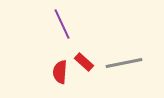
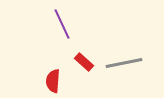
red semicircle: moved 7 px left, 9 px down
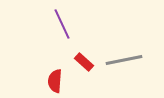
gray line: moved 3 px up
red semicircle: moved 2 px right
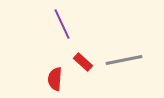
red rectangle: moved 1 px left
red semicircle: moved 2 px up
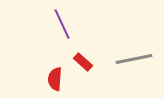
gray line: moved 10 px right, 1 px up
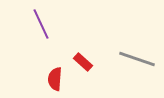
purple line: moved 21 px left
gray line: moved 3 px right; rotated 30 degrees clockwise
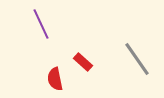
gray line: rotated 36 degrees clockwise
red semicircle: rotated 15 degrees counterclockwise
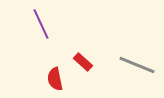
gray line: moved 6 px down; rotated 33 degrees counterclockwise
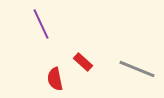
gray line: moved 4 px down
